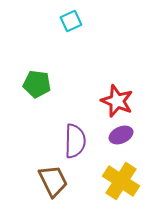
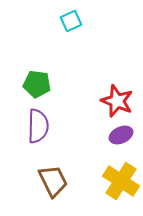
purple semicircle: moved 37 px left, 15 px up
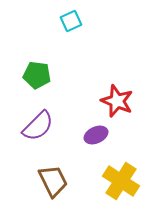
green pentagon: moved 9 px up
purple semicircle: rotated 44 degrees clockwise
purple ellipse: moved 25 px left
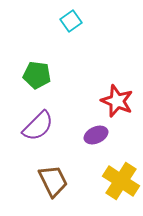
cyan square: rotated 10 degrees counterclockwise
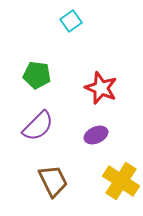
red star: moved 16 px left, 13 px up
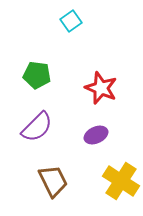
purple semicircle: moved 1 px left, 1 px down
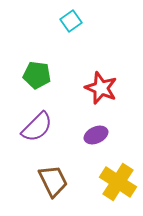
yellow cross: moved 3 px left, 1 px down
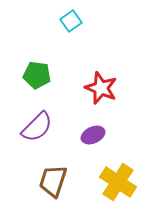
purple ellipse: moved 3 px left
brown trapezoid: rotated 136 degrees counterclockwise
